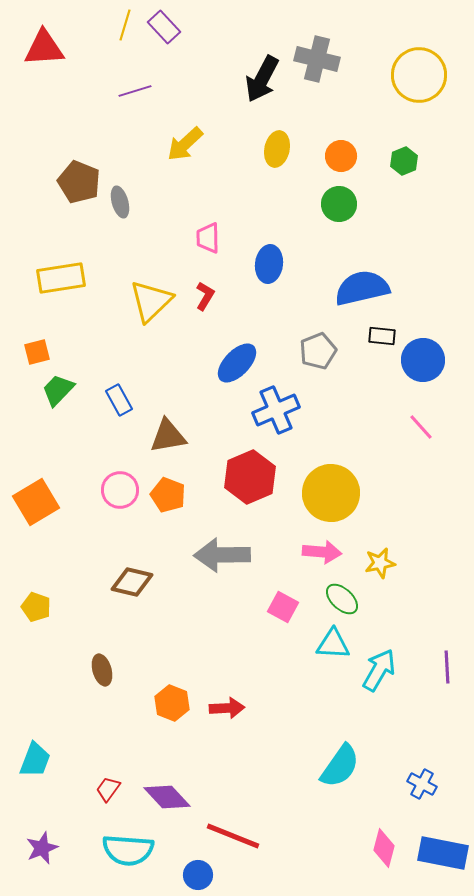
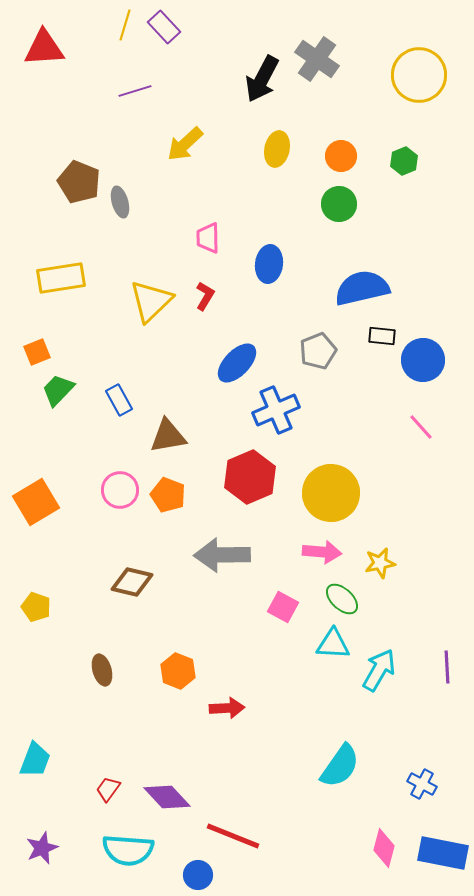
gray cross at (317, 59): rotated 21 degrees clockwise
orange square at (37, 352): rotated 8 degrees counterclockwise
orange hexagon at (172, 703): moved 6 px right, 32 px up
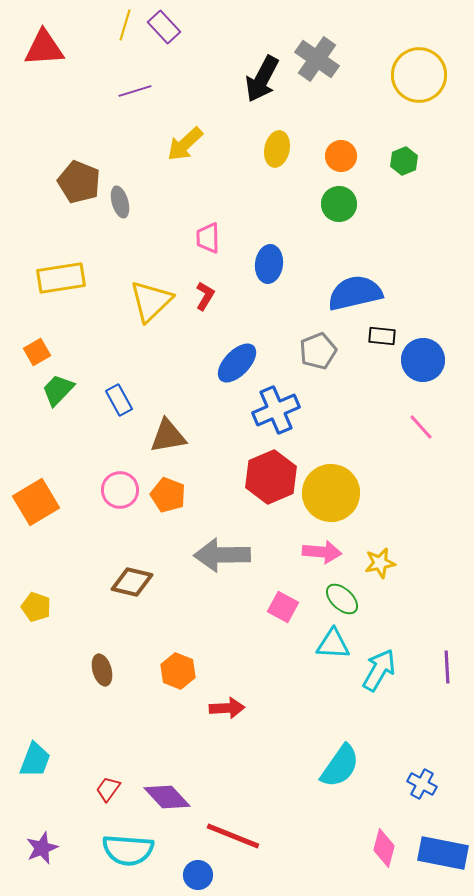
blue semicircle at (362, 288): moved 7 px left, 5 px down
orange square at (37, 352): rotated 8 degrees counterclockwise
red hexagon at (250, 477): moved 21 px right
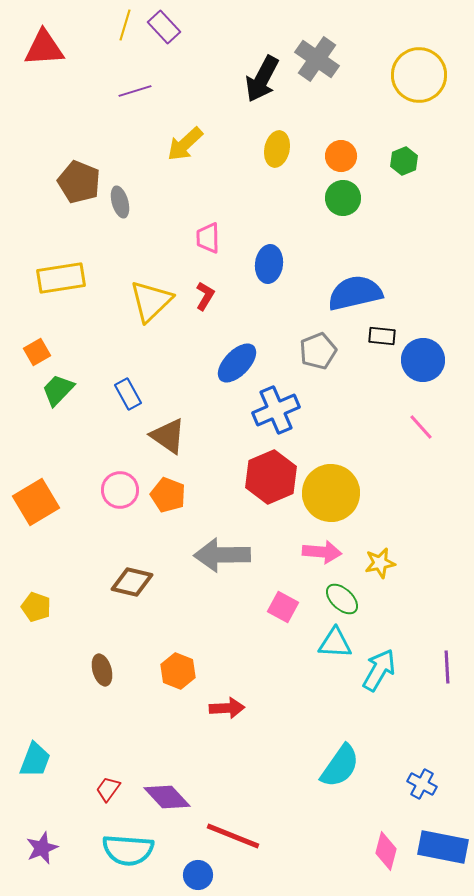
green circle at (339, 204): moved 4 px right, 6 px up
blue rectangle at (119, 400): moved 9 px right, 6 px up
brown triangle at (168, 436): rotated 45 degrees clockwise
cyan triangle at (333, 644): moved 2 px right, 1 px up
pink diamond at (384, 848): moved 2 px right, 3 px down
blue rectangle at (443, 853): moved 6 px up
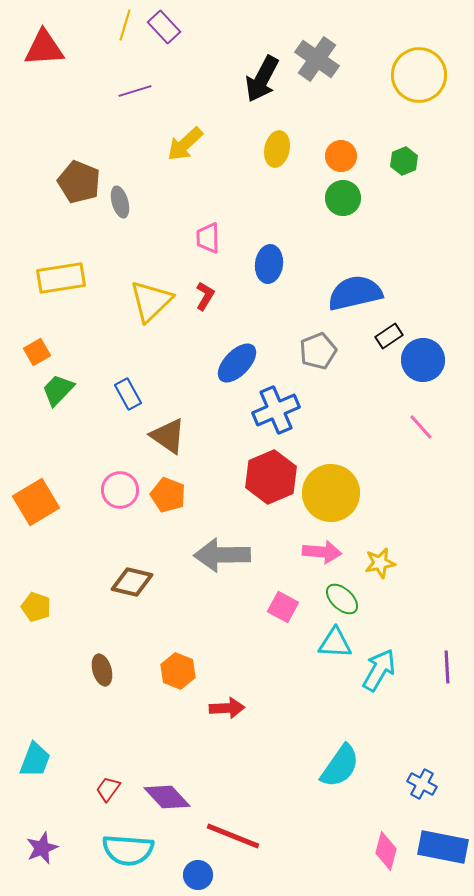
black rectangle at (382, 336): moved 7 px right; rotated 40 degrees counterclockwise
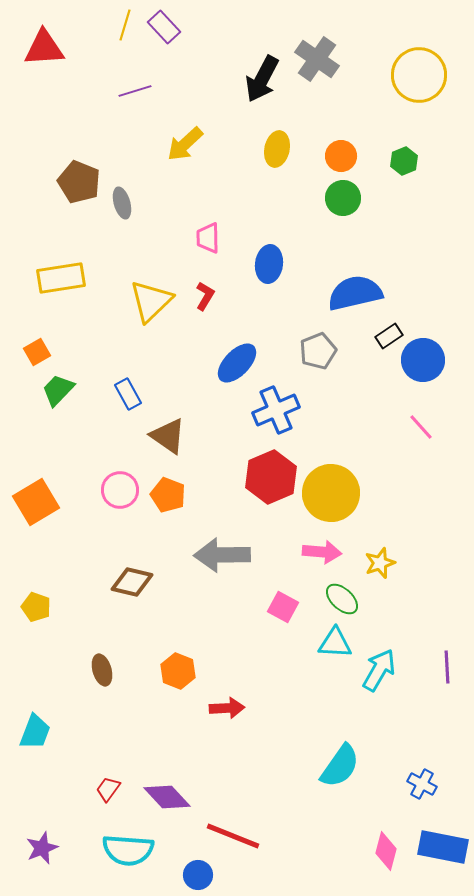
gray ellipse at (120, 202): moved 2 px right, 1 px down
yellow star at (380, 563): rotated 8 degrees counterclockwise
cyan trapezoid at (35, 760): moved 28 px up
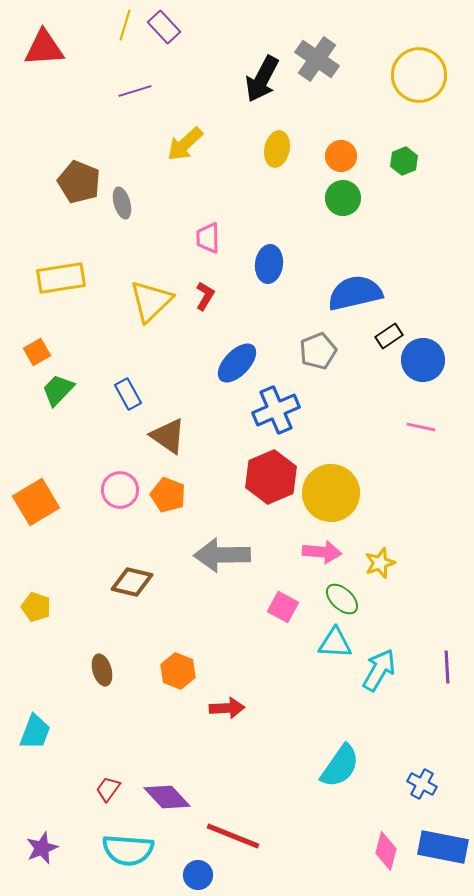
pink line at (421, 427): rotated 36 degrees counterclockwise
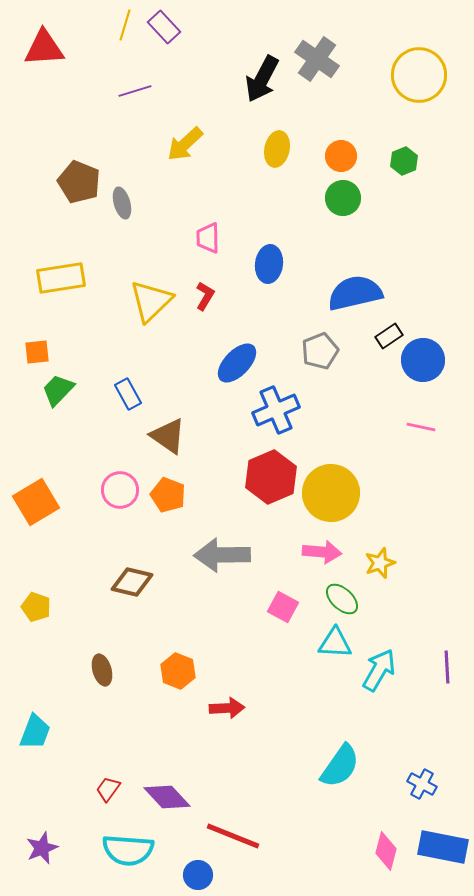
gray pentagon at (318, 351): moved 2 px right
orange square at (37, 352): rotated 24 degrees clockwise
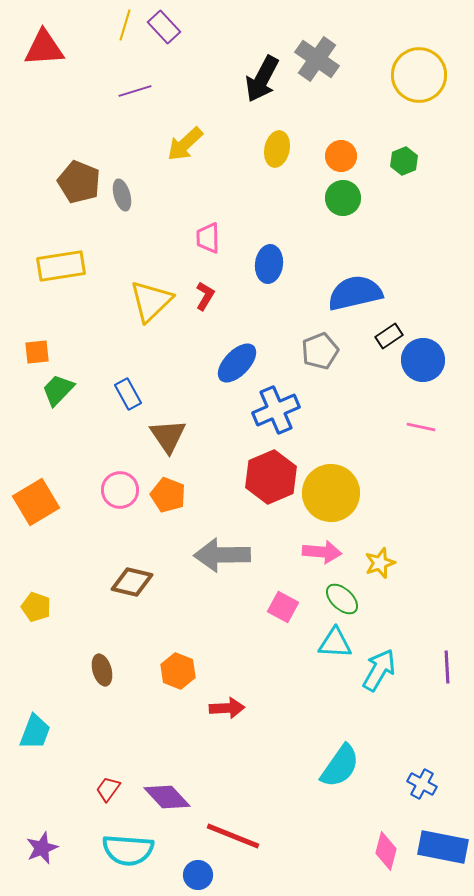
gray ellipse at (122, 203): moved 8 px up
yellow rectangle at (61, 278): moved 12 px up
brown triangle at (168, 436): rotated 21 degrees clockwise
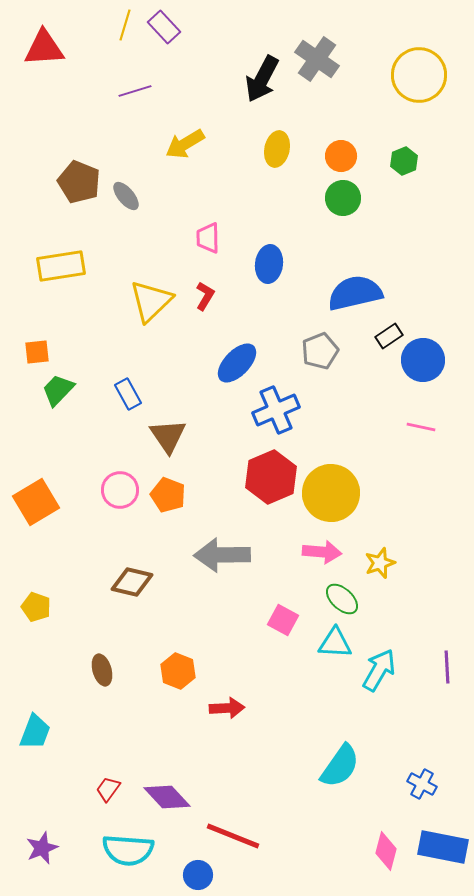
yellow arrow at (185, 144): rotated 12 degrees clockwise
gray ellipse at (122, 195): moved 4 px right, 1 px down; rotated 24 degrees counterclockwise
pink square at (283, 607): moved 13 px down
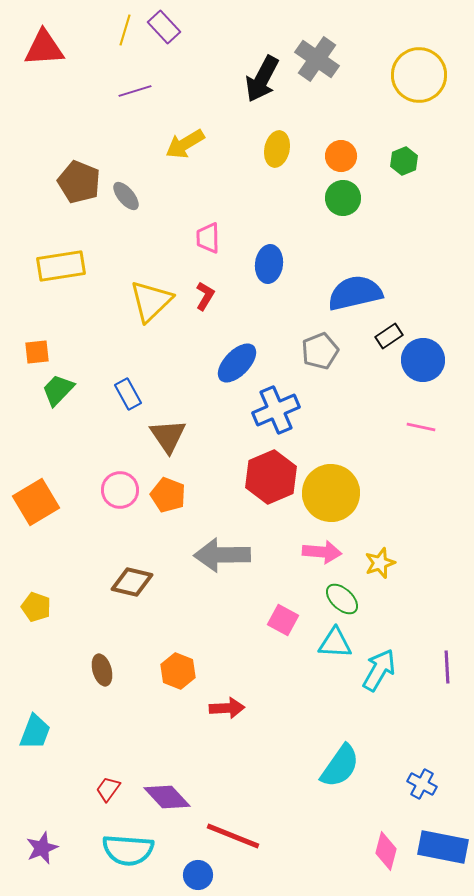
yellow line at (125, 25): moved 5 px down
